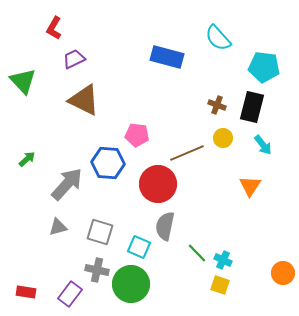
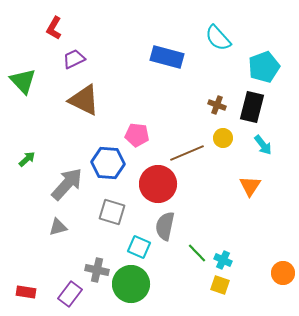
cyan pentagon: rotated 28 degrees counterclockwise
gray square: moved 12 px right, 20 px up
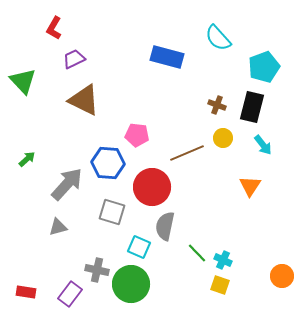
red circle: moved 6 px left, 3 px down
orange circle: moved 1 px left, 3 px down
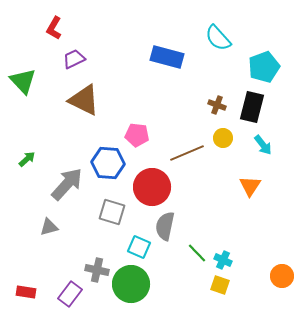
gray triangle: moved 9 px left
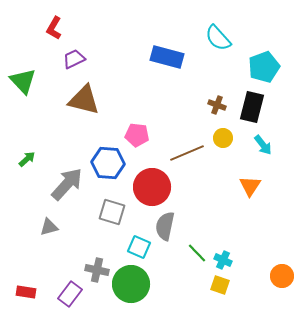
brown triangle: rotated 12 degrees counterclockwise
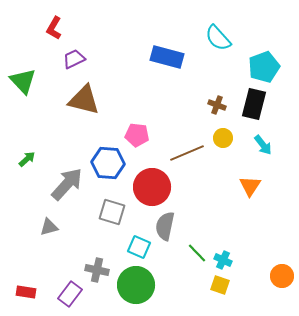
black rectangle: moved 2 px right, 3 px up
green circle: moved 5 px right, 1 px down
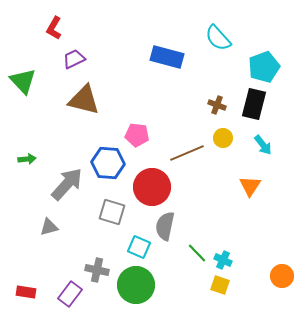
green arrow: rotated 36 degrees clockwise
